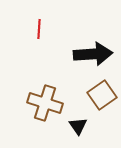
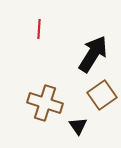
black arrow: rotated 54 degrees counterclockwise
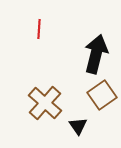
black arrow: moved 3 px right; rotated 18 degrees counterclockwise
brown cross: rotated 24 degrees clockwise
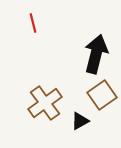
red line: moved 6 px left, 6 px up; rotated 18 degrees counterclockwise
brown cross: rotated 12 degrees clockwise
black triangle: moved 2 px right, 5 px up; rotated 36 degrees clockwise
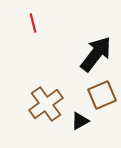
black arrow: rotated 24 degrees clockwise
brown square: rotated 12 degrees clockwise
brown cross: moved 1 px right, 1 px down
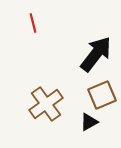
black triangle: moved 9 px right, 1 px down
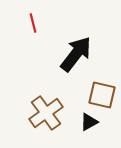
black arrow: moved 20 px left
brown square: rotated 36 degrees clockwise
brown cross: moved 9 px down
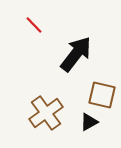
red line: moved 1 px right, 2 px down; rotated 30 degrees counterclockwise
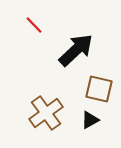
black arrow: moved 4 px up; rotated 9 degrees clockwise
brown square: moved 3 px left, 6 px up
black triangle: moved 1 px right, 2 px up
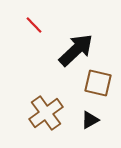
brown square: moved 1 px left, 6 px up
